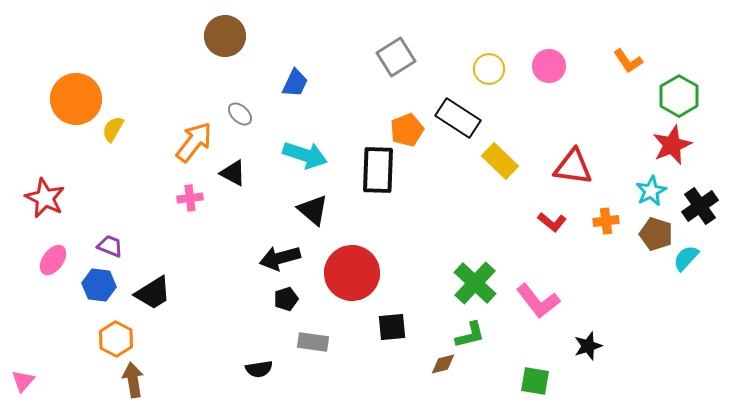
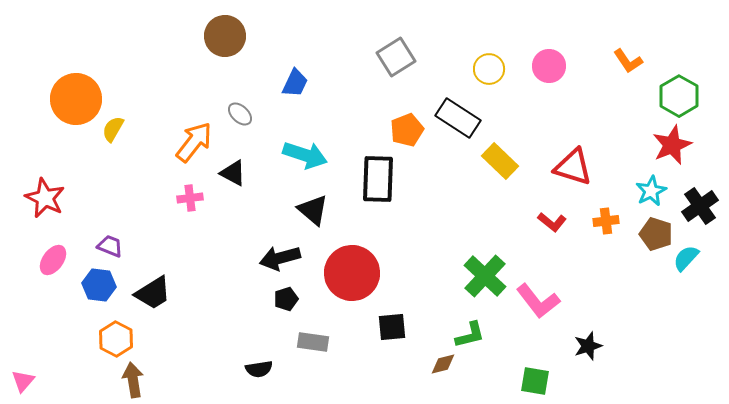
red triangle at (573, 167): rotated 9 degrees clockwise
black rectangle at (378, 170): moved 9 px down
green cross at (475, 283): moved 10 px right, 7 px up
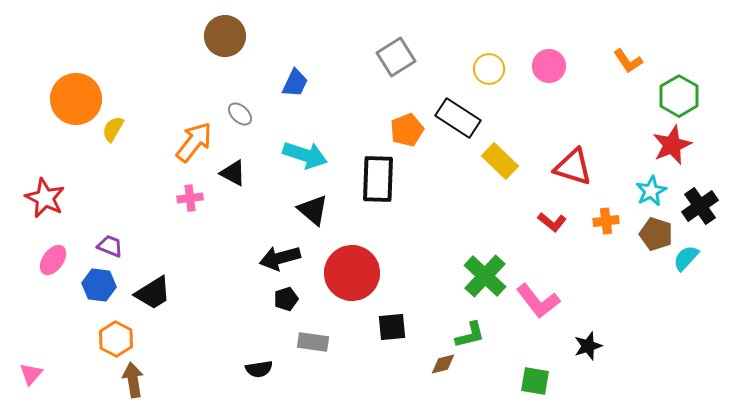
pink triangle at (23, 381): moved 8 px right, 7 px up
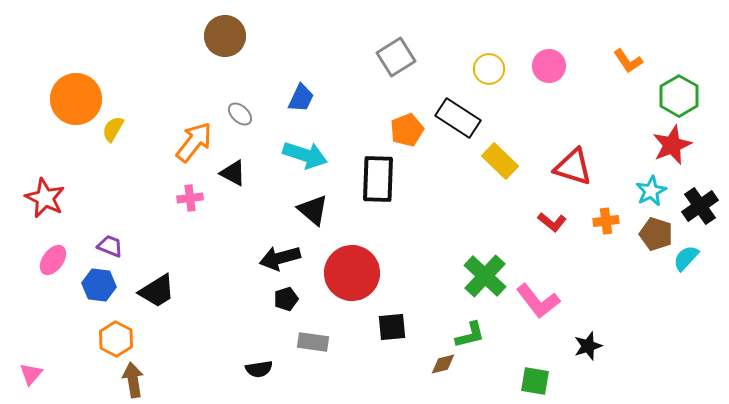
blue trapezoid at (295, 83): moved 6 px right, 15 px down
black trapezoid at (153, 293): moved 4 px right, 2 px up
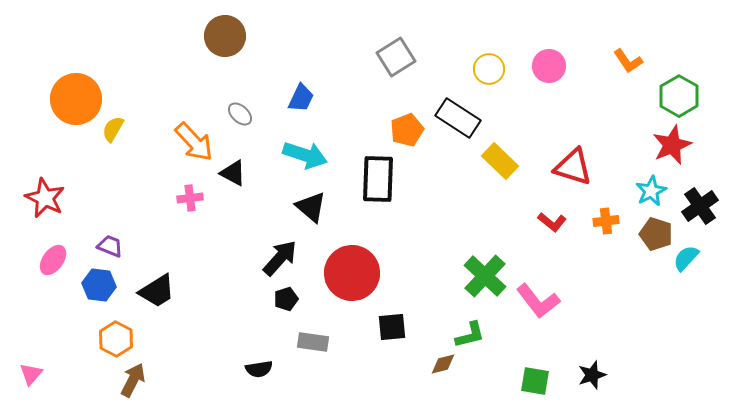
orange arrow at (194, 142): rotated 99 degrees clockwise
black triangle at (313, 210): moved 2 px left, 3 px up
black arrow at (280, 258): rotated 147 degrees clockwise
black star at (588, 346): moved 4 px right, 29 px down
brown arrow at (133, 380): rotated 36 degrees clockwise
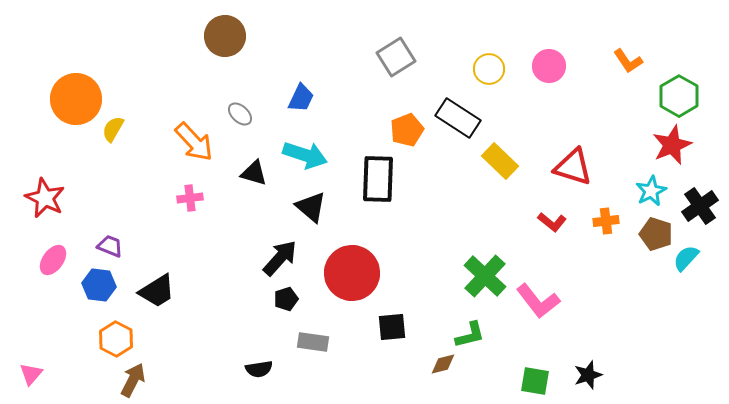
black triangle at (233, 173): moved 21 px right; rotated 12 degrees counterclockwise
black star at (592, 375): moved 4 px left
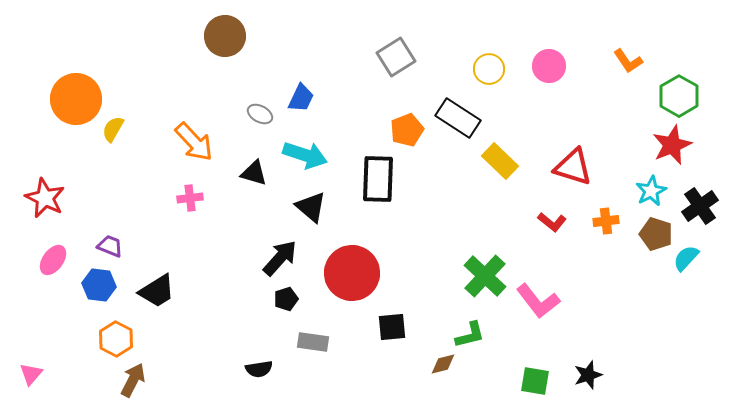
gray ellipse at (240, 114): moved 20 px right; rotated 15 degrees counterclockwise
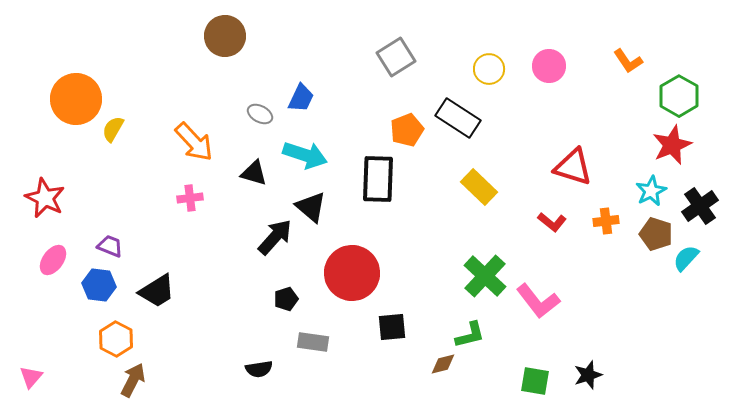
yellow rectangle at (500, 161): moved 21 px left, 26 px down
black arrow at (280, 258): moved 5 px left, 21 px up
pink triangle at (31, 374): moved 3 px down
